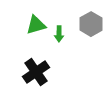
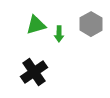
black cross: moved 2 px left
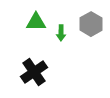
green triangle: moved 3 px up; rotated 15 degrees clockwise
green arrow: moved 2 px right, 1 px up
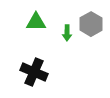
green arrow: moved 6 px right
black cross: rotated 32 degrees counterclockwise
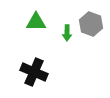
gray hexagon: rotated 10 degrees counterclockwise
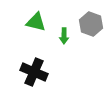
green triangle: rotated 15 degrees clockwise
green arrow: moved 3 px left, 3 px down
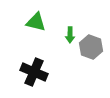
gray hexagon: moved 23 px down
green arrow: moved 6 px right, 1 px up
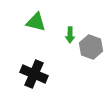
black cross: moved 2 px down
